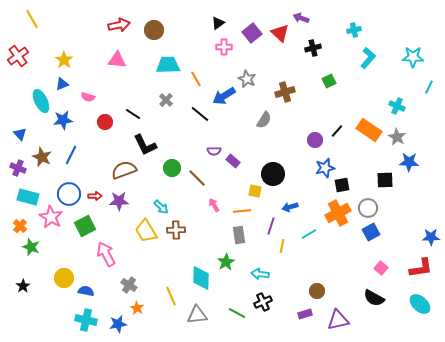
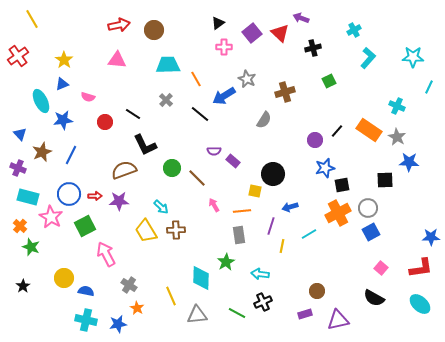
cyan cross at (354, 30): rotated 16 degrees counterclockwise
brown star at (42, 157): moved 5 px up; rotated 24 degrees clockwise
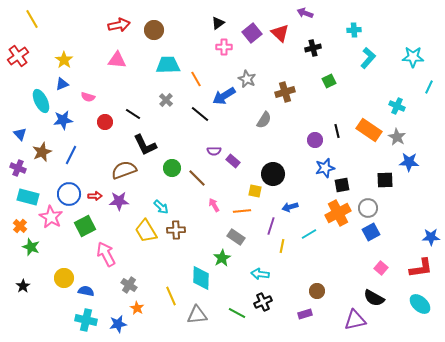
purple arrow at (301, 18): moved 4 px right, 5 px up
cyan cross at (354, 30): rotated 24 degrees clockwise
black line at (337, 131): rotated 56 degrees counterclockwise
gray rectangle at (239, 235): moved 3 px left, 2 px down; rotated 48 degrees counterclockwise
green star at (226, 262): moved 4 px left, 4 px up
purple triangle at (338, 320): moved 17 px right
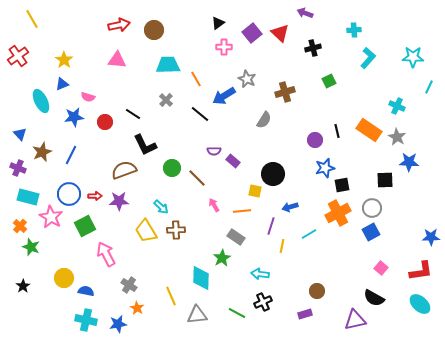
blue star at (63, 120): moved 11 px right, 3 px up
gray circle at (368, 208): moved 4 px right
red L-shape at (421, 268): moved 3 px down
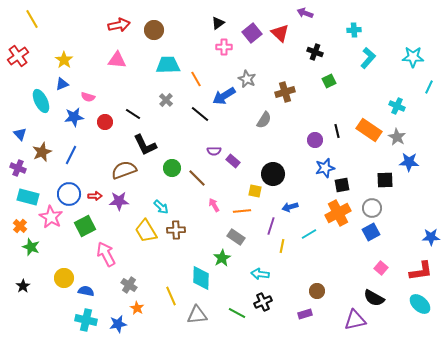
black cross at (313, 48): moved 2 px right, 4 px down; rotated 35 degrees clockwise
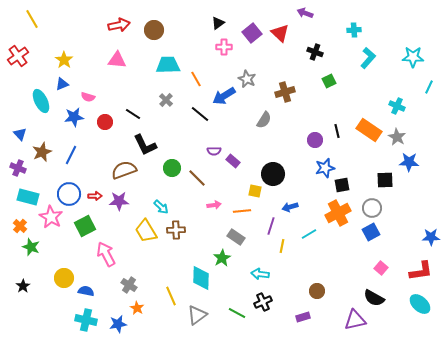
pink arrow at (214, 205): rotated 112 degrees clockwise
purple rectangle at (305, 314): moved 2 px left, 3 px down
gray triangle at (197, 315): rotated 30 degrees counterclockwise
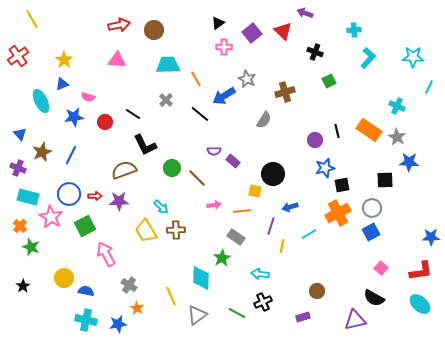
red triangle at (280, 33): moved 3 px right, 2 px up
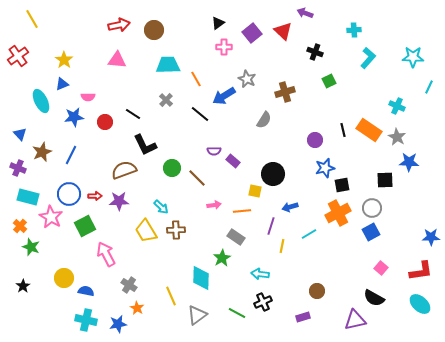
pink semicircle at (88, 97): rotated 16 degrees counterclockwise
black line at (337, 131): moved 6 px right, 1 px up
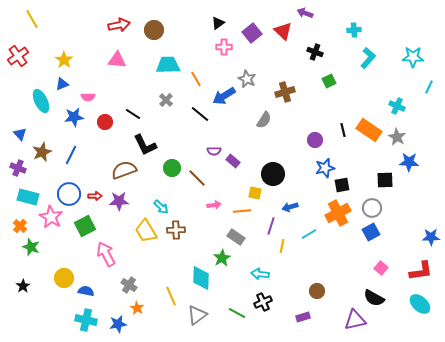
yellow square at (255, 191): moved 2 px down
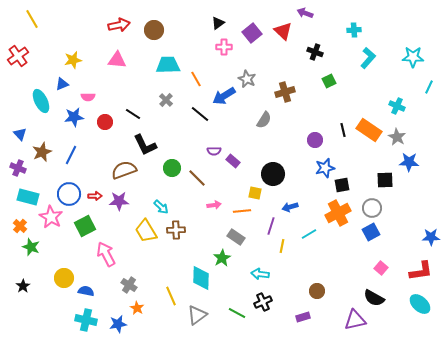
yellow star at (64, 60): moved 9 px right; rotated 24 degrees clockwise
